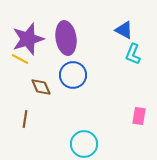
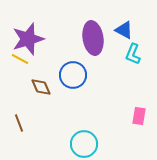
purple ellipse: moved 27 px right
brown line: moved 6 px left, 4 px down; rotated 30 degrees counterclockwise
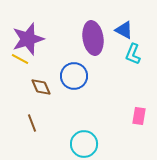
blue circle: moved 1 px right, 1 px down
brown line: moved 13 px right
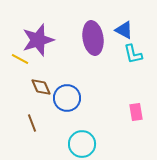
purple star: moved 10 px right, 1 px down
cyan L-shape: rotated 35 degrees counterclockwise
blue circle: moved 7 px left, 22 px down
pink rectangle: moved 3 px left, 4 px up; rotated 18 degrees counterclockwise
cyan circle: moved 2 px left
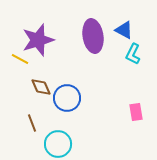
purple ellipse: moved 2 px up
cyan L-shape: rotated 40 degrees clockwise
cyan circle: moved 24 px left
